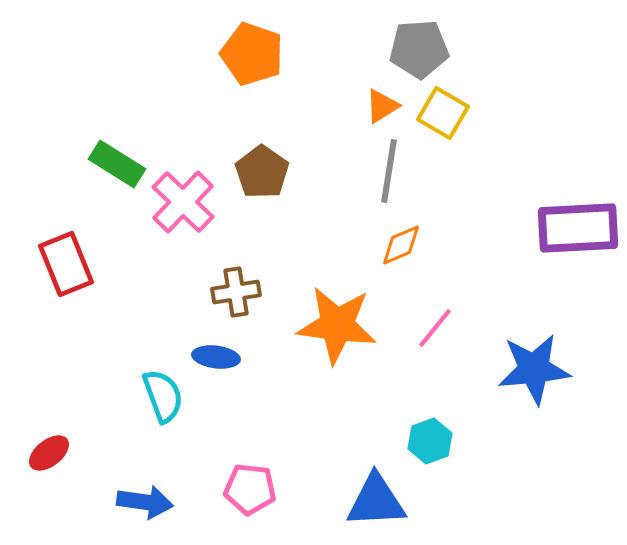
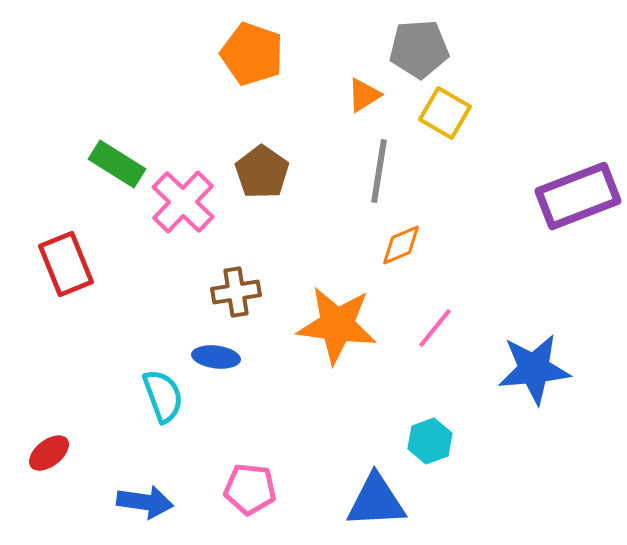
orange triangle: moved 18 px left, 11 px up
yellow square: moved 2 px right
gray line: moved 10 px left
purple rectangle: moved 32 px up; rotated 18 degrees counterclockwise
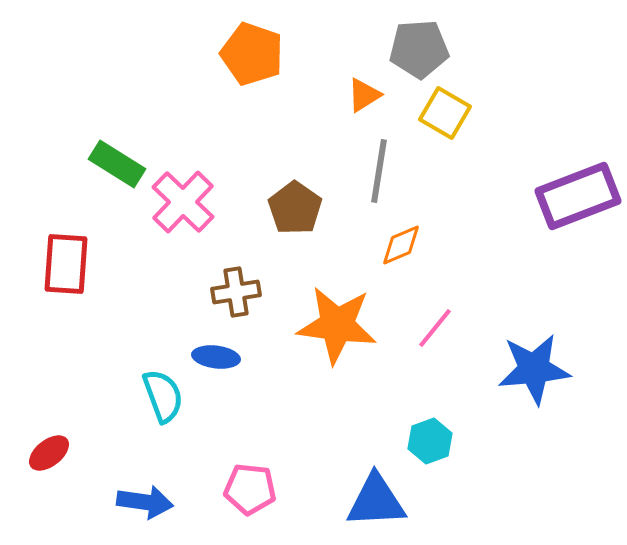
brown pentagon: moved 33 px right, 36 px down
red rectangle: rotated 26 degrees clockwise
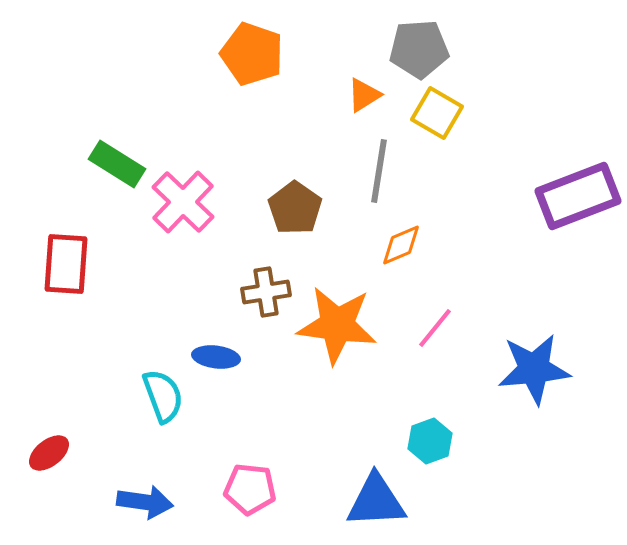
yellow square: moved 8 px left
brown cross: moved 30 px right
